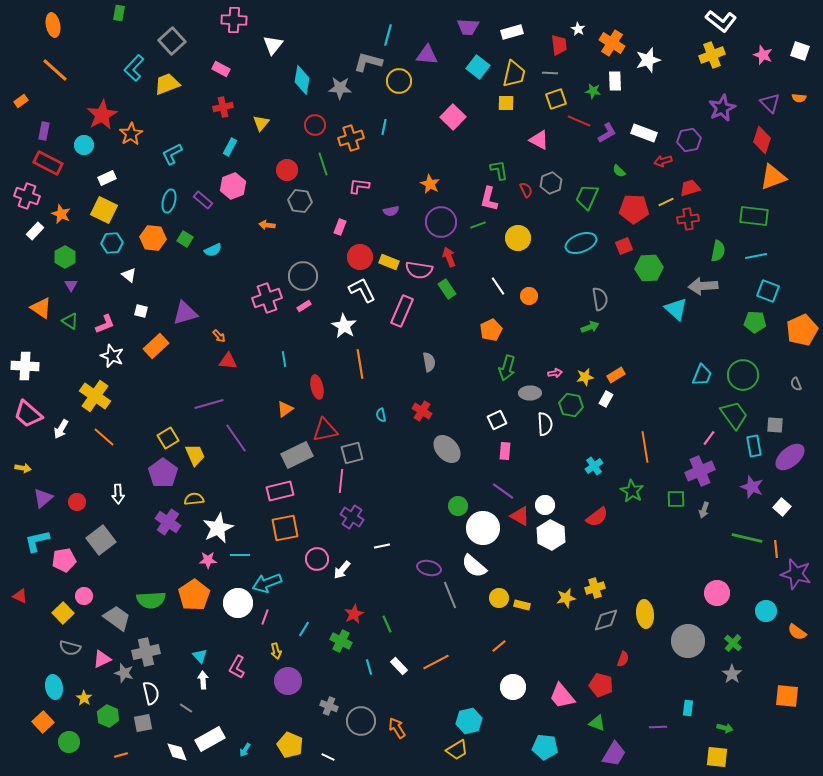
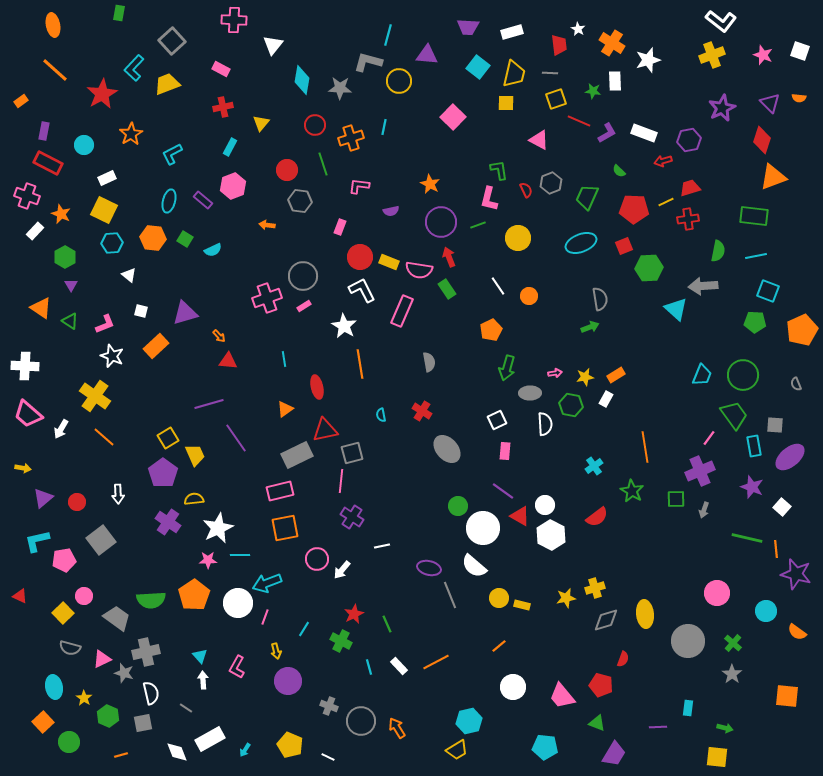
red star at (102, 115): moved 21 px up
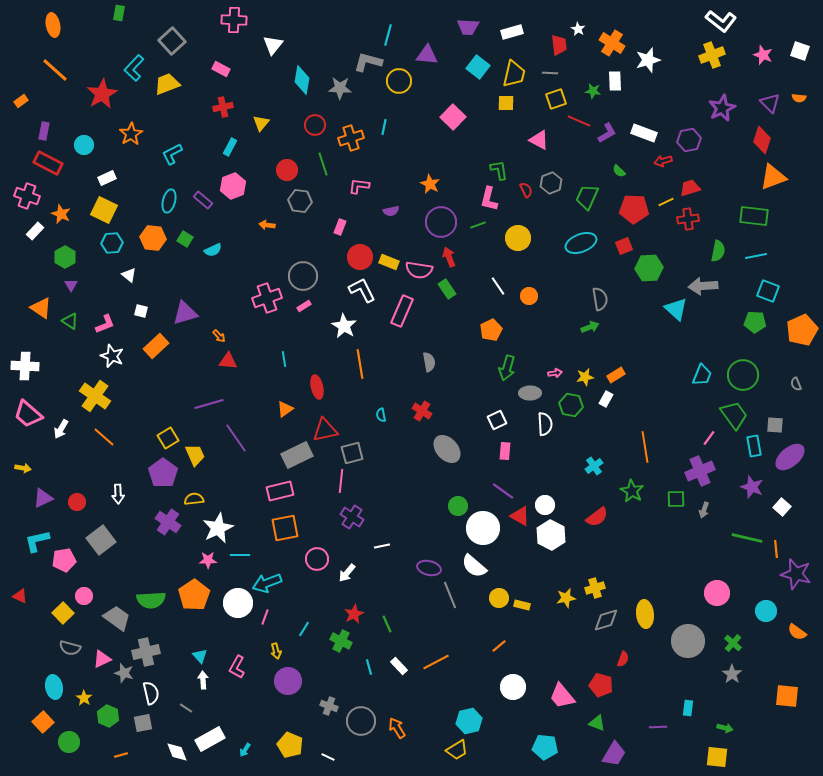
purple triangle at (43, 498): rotated 15 degrees clockwise
white arrow at (342, 570): moved 5 px right, 3 px down
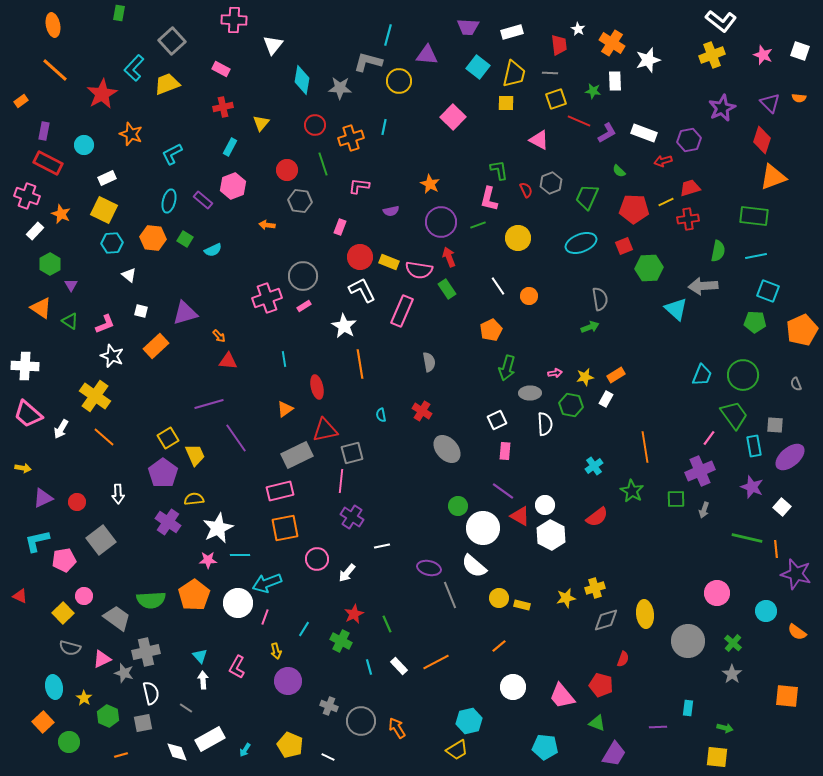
orange star at (131, 134): rotated 20 degrees counterclockwise
green hexagon at (65, 257): moved 15 px left, 7 px down
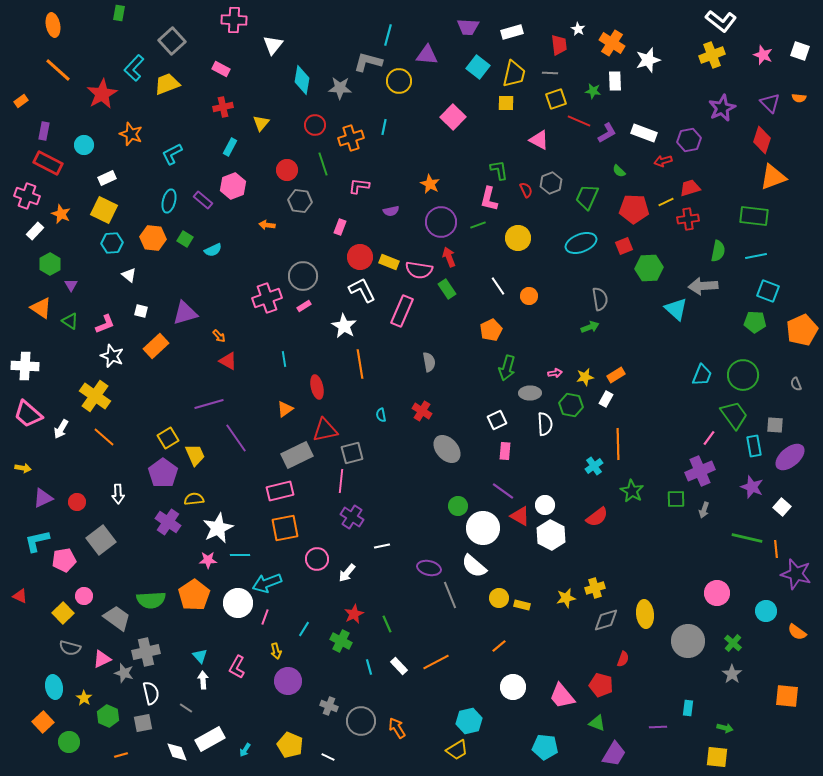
orange line at (55, 70): moved 3 px right
red triangle at (228, 361): rotated 24 degrees clockwise
orange line at (645, 447): moved 27 px left, 3 px up; rotated 8 degrees clockwise
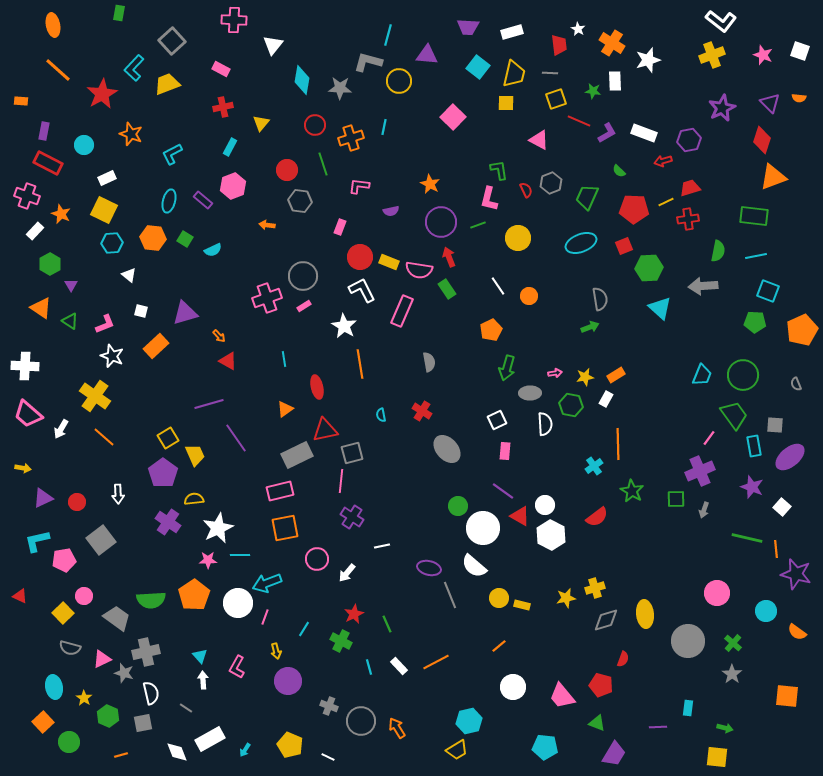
orange rectangle at (21, 101): rotated 40 degrees clockwise
cyan triangle at (676, 309): moved 16 px left, 1 px up
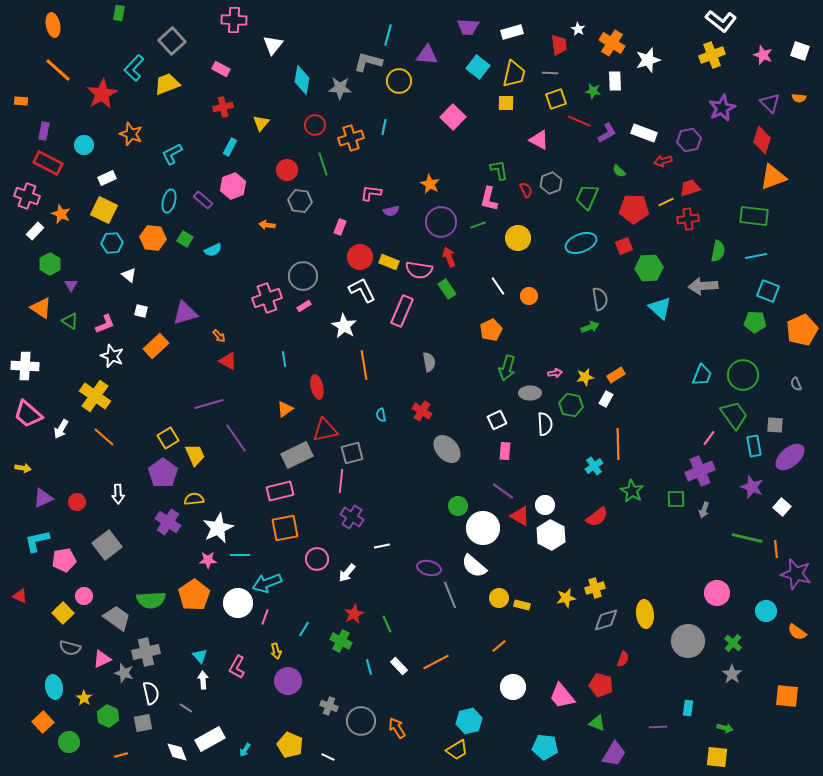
pink L-shape at (359, 186): moved 12 px right, 7 px down
orange line at (360, 364): moved 4 px right, 1 px down
gray square at (101, 540): moved 6 px right, 5 px down
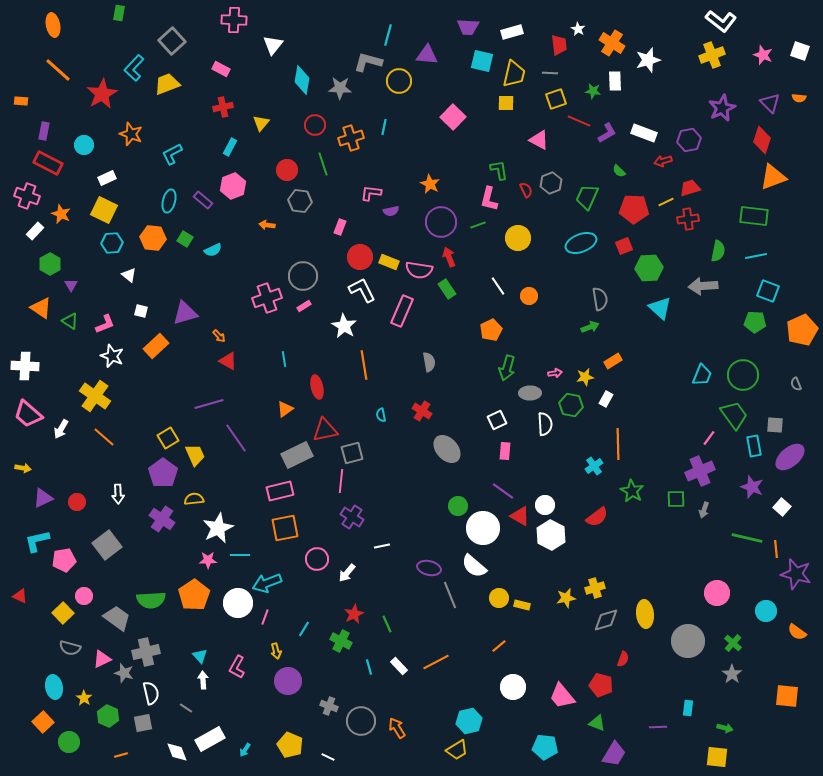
cyan square at (478, 67): moved 4 px right, 6 px up; rotated 25 degrees counterclockwise
orange rectangle at (616, 375): moved 3 px left, 14 px up
purple cross at (168, 522): moved 6 px left, 3 px up
